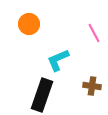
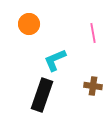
pink line: moved 1 px left; rotated 18 degrees clockwise
cyan L-shape: moved 3 px left
brown cross: moved 1 px right
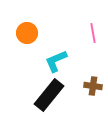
orange circle: moved 2 px left, 9 px down
cyan L-shape: moved 1 px right, 1 px down
black rectangle: moved 7 px right; rotated 20 degrees clockwise
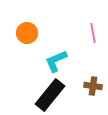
black rectangle: moved 1 px right
